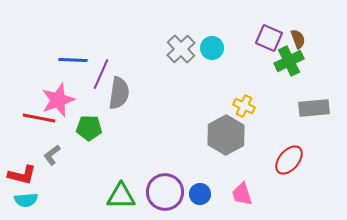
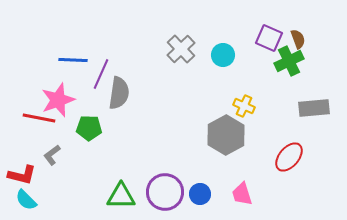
cyan circle: moved 11 px right, 7 px down
red ellipse: moved 3 px up
cyan semicircle: rotated 50 degrees clockwise
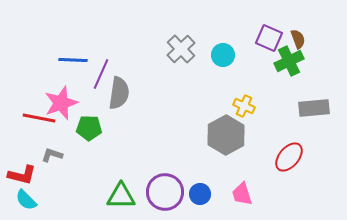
pink star: moved 3 px right, 3 px down
gray L-shape: rotated 55 degrees clockwise
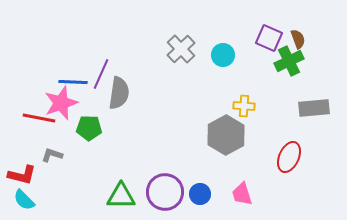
blue line: moved 22 px down
yellow cross: rotated 20 degrees counterclockwise
red ellipse: rotated 16 degrees counterclockwise
cyan semicircle: moved 2 px left
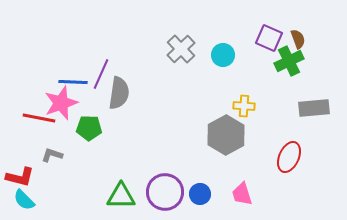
red L-shape: moved 2 px left, 2 px down
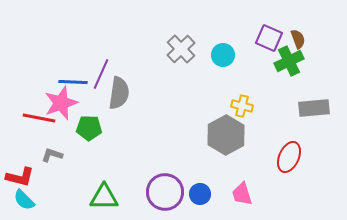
yellow cross: moved 2 px left; rotated 10 degrees clockwise
green triangle: moved 17 px left, 1 px down
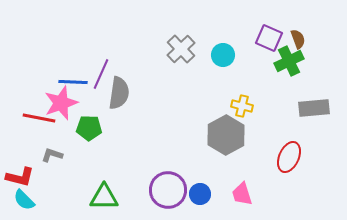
purple circle: moved 3 px right, 2 px up
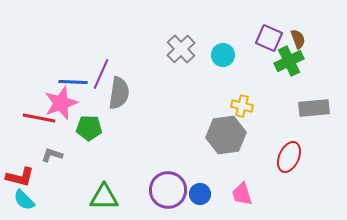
gray hexagon: rotated 21 degrees clockwise
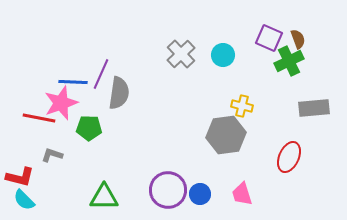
gray cross: moved 5 px down
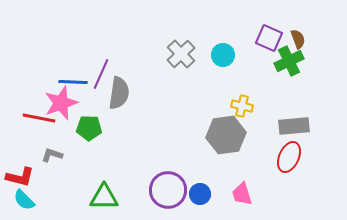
gray rectangle: moved 20 px left, 18 px down
